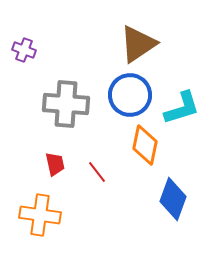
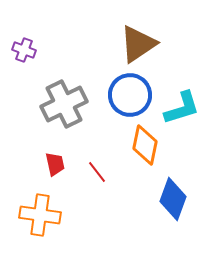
gray cross: moved 2 px left; rotated 30 degrees counterclockwise
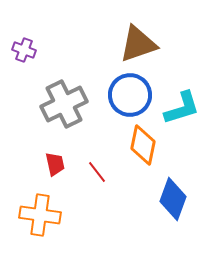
brown triangle: rotated 15 degrees clockwise
orange diamond: moved 2 px left
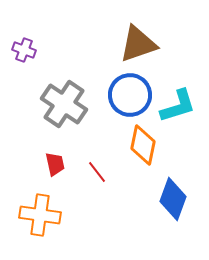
gray cross: rotated 30 degrees counterclockwise
cyan L-shape: moved 4 px left, 2 px up
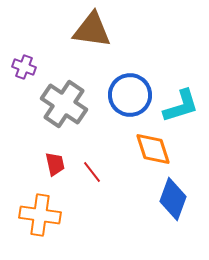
brown triangle: moved 46 px left, 14 px up; rotated 27 degrees clockwise
purple cross: moved 17 px down
cyan L-shape: moved 3 px right
orange diamond: moved 10 px right, 4 px down; rotated 30 degrees counterclockwise
red line: moved 5 px left
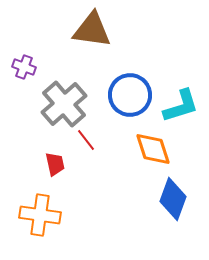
gray cross: rotated 15 degrees clockwise
red line: moved 6 px left, 32 px up
